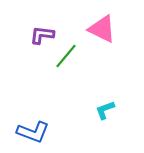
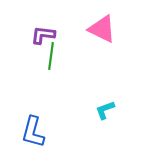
purple L-shape: moved 1 px right
green line: moved 15 px left; rotated 32 degrees counterclockwise
blue L-shape: rotated 84 degrees clockwise
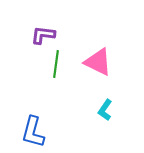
pink triangle: moved 4 px left, 33 px down
green line: moved 5 px right, 8 px down
cyan L-shape: rotated 35 degrees counterclockwise
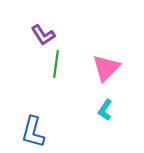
purple L-shape: rotated 130 degrees counterclockwise
pink triangle: moved 8 px right, 6 px down; rotated 48 degrees clockwise
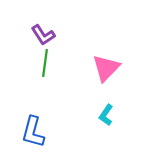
green line: moved 11 px left, 1 px up
cyan L-shape: moved 1 px right, 5 px down
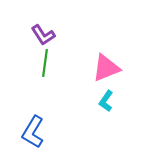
pink triangle: rotated 24 degrees clockwise
cyan L-shape: moved 14 px up
blue L-shape: rotated 16 degrees clockwise
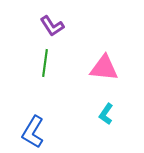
purple L-shape: moved 9 px right, 9 px up
pink triangle: moved 2 px left; rotated 28 degrees clockwise
cyan L-shape: moved 13 px down
